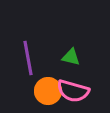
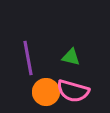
orange circle: moved 2 px left, 1 px down
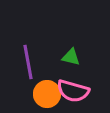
purple line: moved 4 px down
orange circle: moved 1 px right, 2 px down
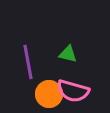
green triangle: moved 3 px left, 3 px up
orange circle: moved 2 px right
